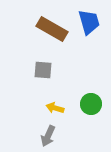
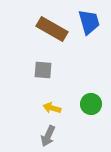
yellow arrow: moved 3 px left
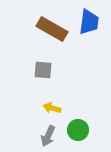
blue trapezoid: rotated 24 degrees clockwise
green circle: moved 13 px left, 26 px down
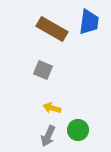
gray square: rotated 18 degrees clockwise
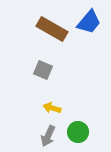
blue trapezoid: rotated 32 degrees clockwise
green circle: moved 2 px down
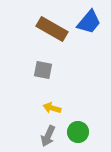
gray square: rotated 12 degrees counterclockwise
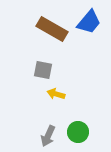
yellow arrow: moved 4 px right, 14 px up
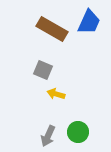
blue trapezoid: rotated 16 degrees counterclockwise
gray square: rotated 12 degrees clockwise
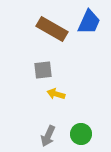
gray square: rotated 30 degrees counterclockwise
green circle: moved 3 px right, 2 px down
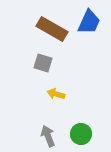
gray square: moved 7 px up; rotated 24 degrees clockwise
gray arrow: rotated 135 degrees clockwise
